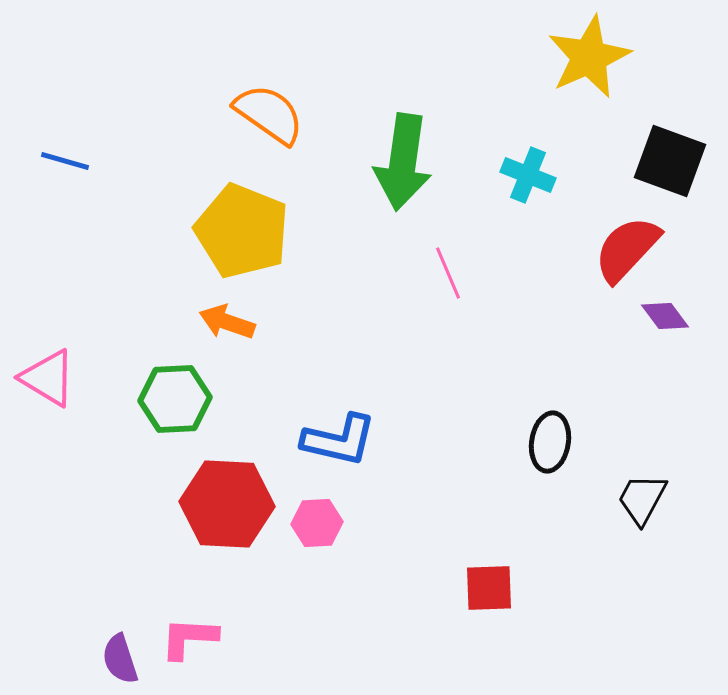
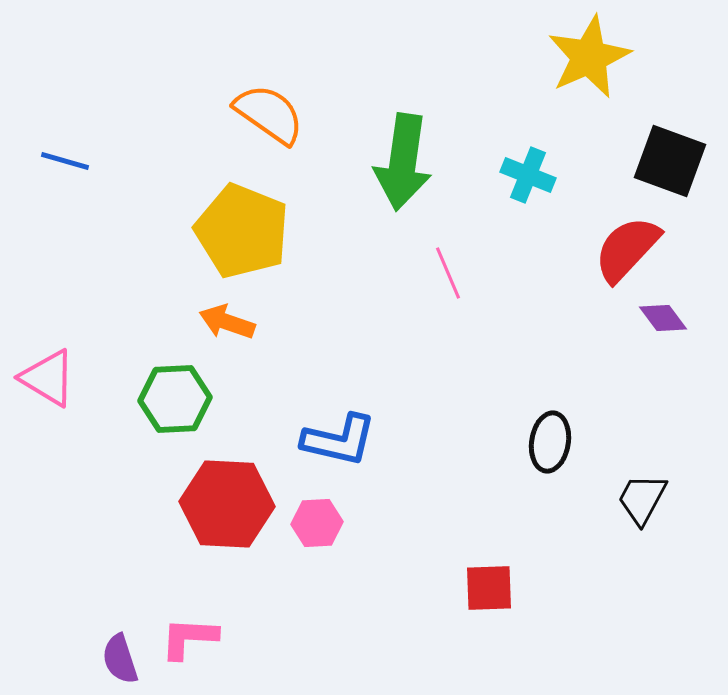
purple diamond: moved 2 px left, 2 px down
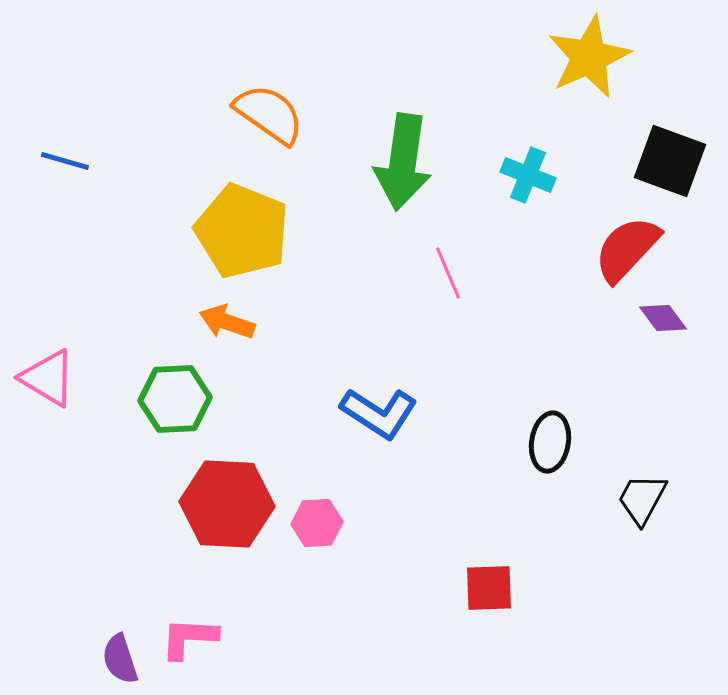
blue L-shape: moved 40 px right, 27 px up; rotated 20 degrees clockwise
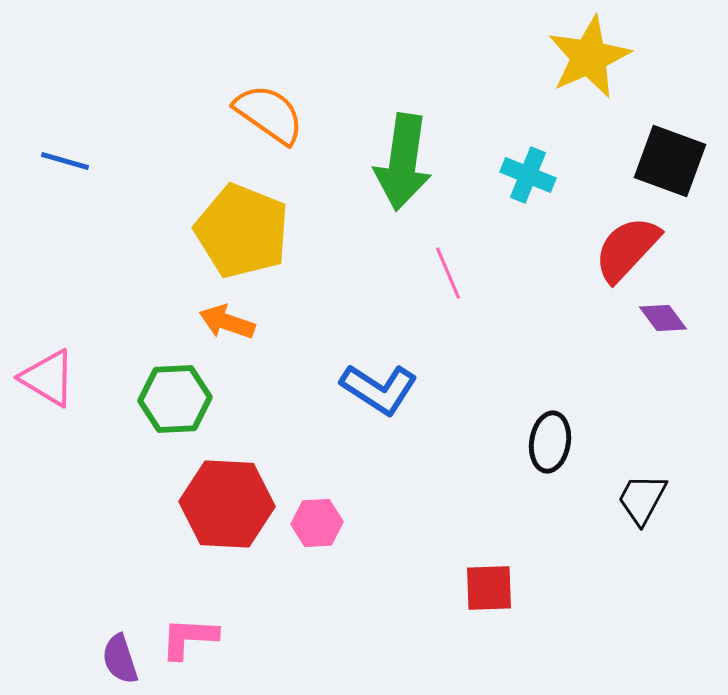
blue L-shape: moved 24 px up
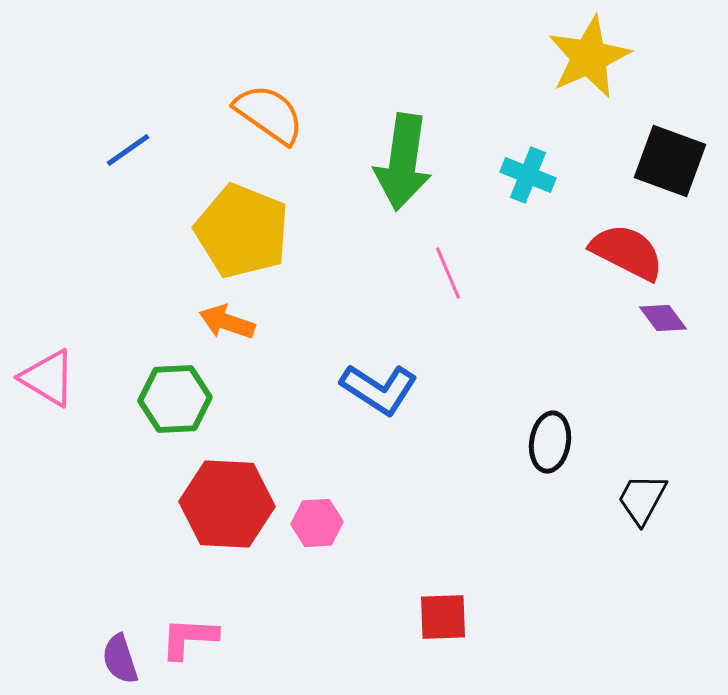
blue line: moved 63 px right, 11 px up; rotated 51 degrees counterclockwise
red semicircle: moved 3 px down; rotated 74 degrees clockwise
red square: moved 46 px left, 29 px down
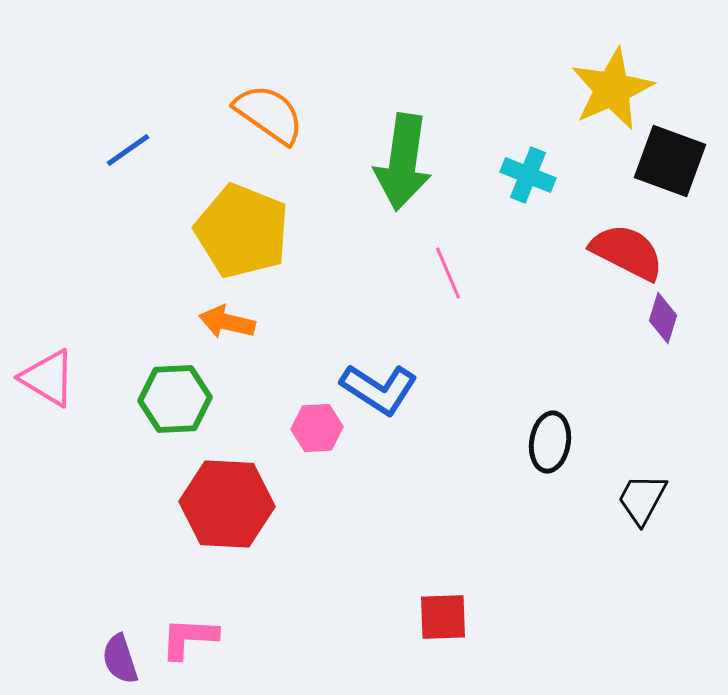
yellow star: moved 23 px right, 32 px down
purple diamond: rotated 54 degrees clockwise
orange arrow: rotated 6 degrees counterclockwise
pink hexagon: moved 95 px up
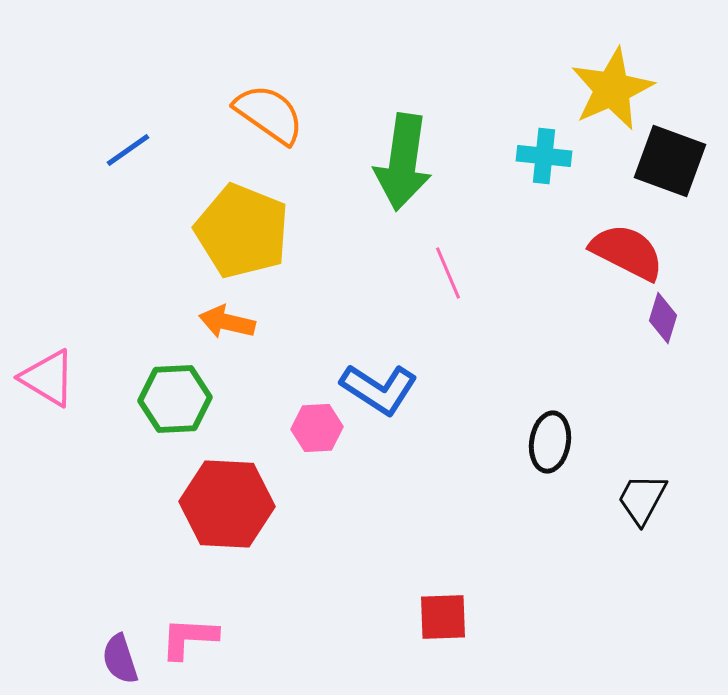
cyan cross: moved 16 px right, 19 px up; rotated 16 degrees counterclockwise
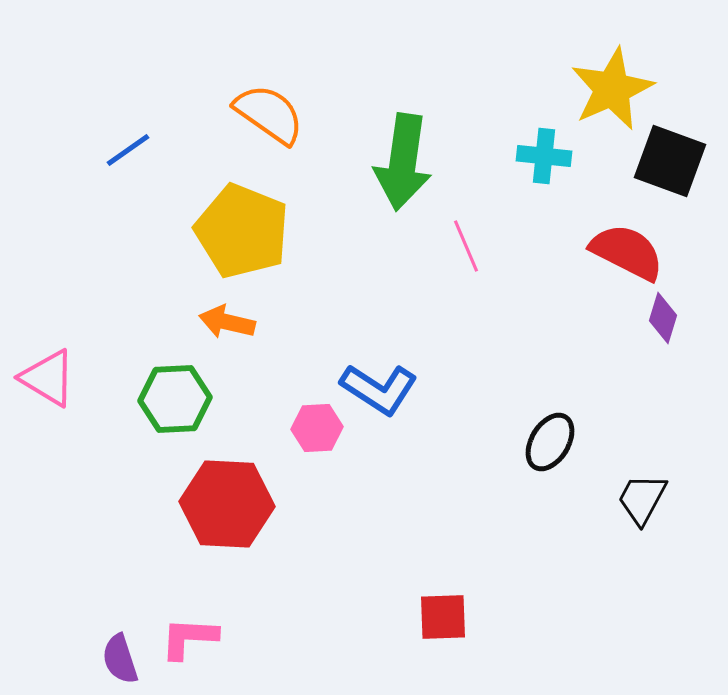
pink line: moved 18 px right, 27 px up
black ellipse: rotated 22 degrees clockwise
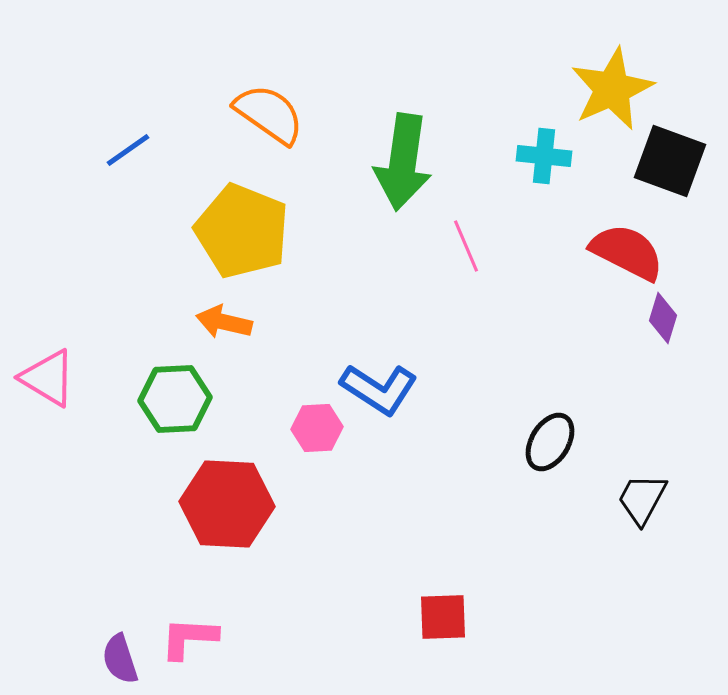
orange arrow: moved 3 px left
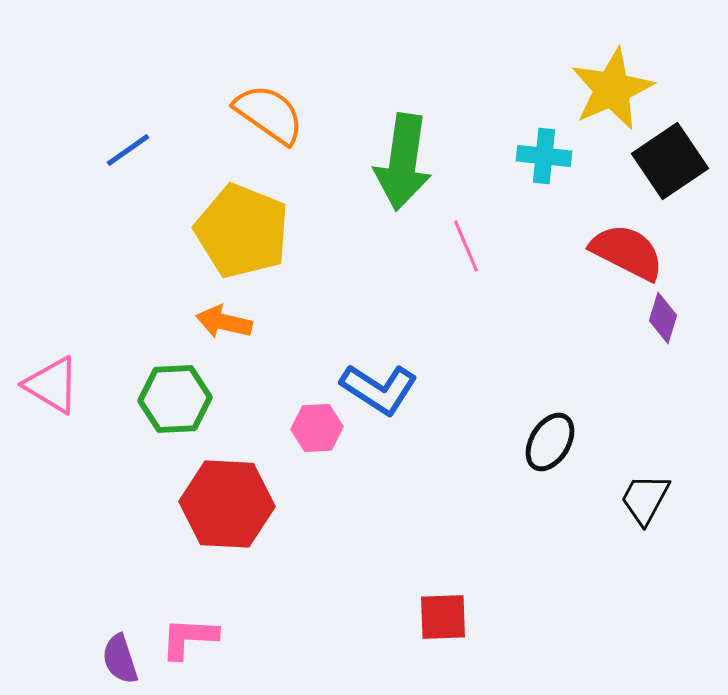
black square: rotated 36 degrees clockwise
pink triangle: moved 4 px right, 7 px down
black trapezoid: moved 3 px right
